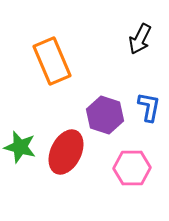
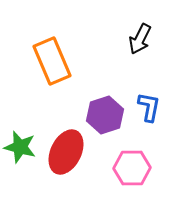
purple hexagon: rotated 24 degrees clockwise
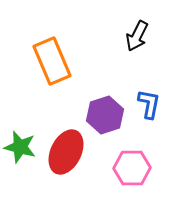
black arrow: moved 3 px left, 3 px up
blue L-shape: moved 3 px up
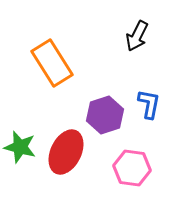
orange rectangle: moved 2 px down; rotated 9 degrees counterclockwise
pink hexagon: rotated 9 degrees clockwise
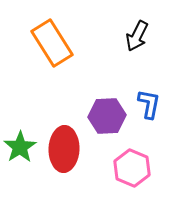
orange rectangle: moved 20 px up
purple hexagon: moved 2 px right, 1 px down; rotated 15 degrees clockwise
green star: rotated 24 degrees clockwise
red ellipse: moved 2 px left, 3 px up; rotated 24 degrees counterclockwise
pink hexagon: rotated 15 degrees clockwise
